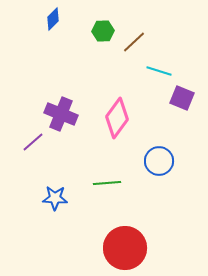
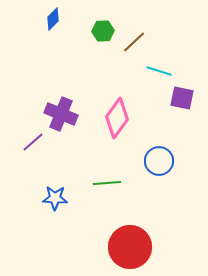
purple square: rotated 10 degrees counterclockwise
red circle: moved 5 px right, 1 px up
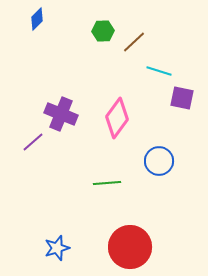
blue diamond: moved 16 px left
blue star: moved 2 px right, 50 px down; rotated 20 degrees counterclockwise
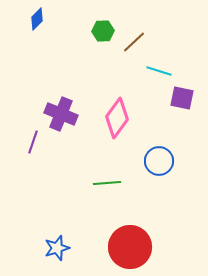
purple line: rotated 30 degrees counterclockwise
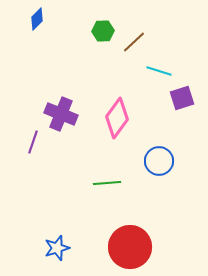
purple square: rotated 30 degrees counterclockwise
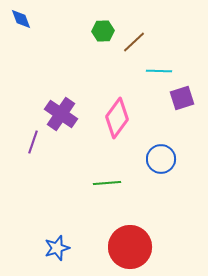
blue diamond: moved 16 px left; rotated 65 degrees counterclockwise
cyan line: rotated 15 degrees counterclockwise
purple cross: rotated 12 degrees clockwise
blue circle: moved 2 px right, 2 px up
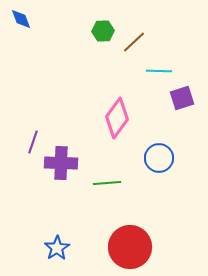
purple cross: moved 49 px down; rotated 32 degrees counterclockwise
blue circle: moved 2 px left, 1 px up
blue star: rotated 15 degrees counterclockwise
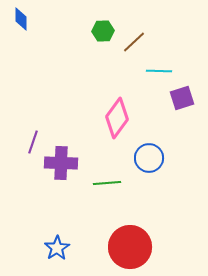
blue diamond: rotated 20 degrees clockwise
blue circle: moved 10 px left
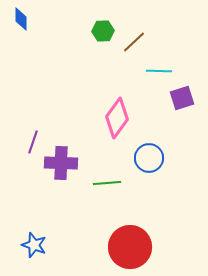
blue star: moved 23 px left, 3 px up; rotated 20 degrees counterclockwise
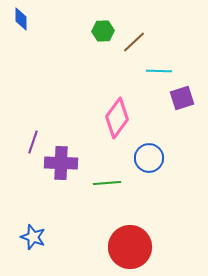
blue star: moved 1 px left, 8 px up
